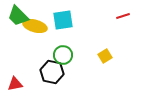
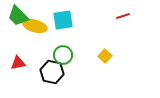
yellow square: rotated 16 degrees counterclockwise
red triangle: moved 3 px right, 21 px up
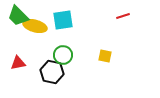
yellow square: rotated 32 degrees counterclockwise
